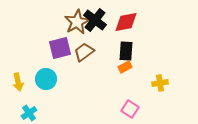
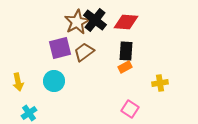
red diamond: rotated 15 degrees clockwise
cyan circle: moved 8 px right, 2 px down
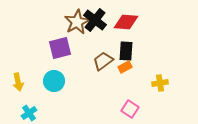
brown trapezoid: moved 19 px right, 9 px down
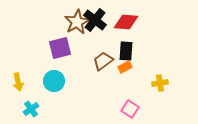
cyan cross: moved 2 px right, 4 px up
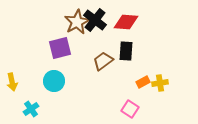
orange rectangle: moved 18 px right, 15 px down
yellow arrow: moved 6 px left
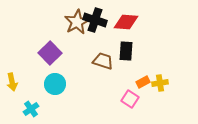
black cross: rotated 20 degrees counterclockwise
purple square: moved 10 px left, 5 px down; rotated 30 degrees counterclockwise
brown trapezoid: rotated 55 degrees clockwise
cyan circle: moved 1 px right, 3 px down
pink square: moved 10 px up
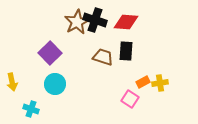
brown trapezoid: moved 4 px up
cyan cross: rotated 35 degrees counterclockwise
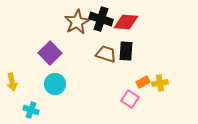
black cross: moved 6 px right, 1 px up
brown trapezoid: moved 3 px right, 3 px up
cyan cross: moved 1 px down
